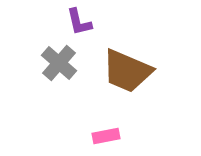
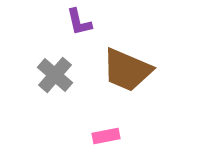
gray cross: moved 4 px left, 12 px down
brown trapezoid: moved 1 px up
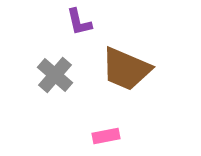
brown trapezoid: moved 1 px left, 1 px up
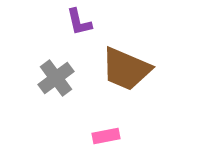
gray cross: moved 1 px right, 3 px down; rotated 12 degrees clockwise
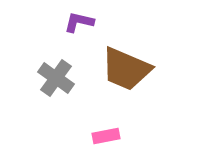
purple L-shape: rotated 116 degrees clockwise
gray cross: rotated 18 degrees counterclockwise
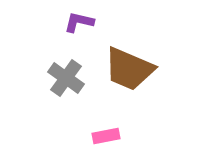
brown trapezoid: moved 3 px right
gray cross: moved 10 px right
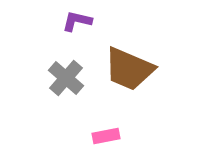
purple L-shape: moved 2 px left, 1 px up
gray cross: rotated 6 degrees clockwise
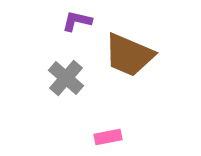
brown trapezoid: moved 14 px up
pink rectangle: moved 2 px right, 1 px down
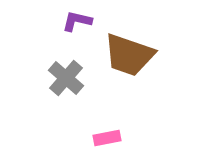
brown trapezoid: rotated 4 degrees counterclockwise
pink rectangle: moved 1 px left, 1 px down
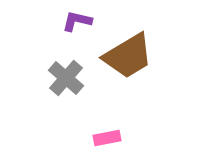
brown trapezoid: moved 1 px left, 1 px down; rotated 50 degrees counterclockwise
